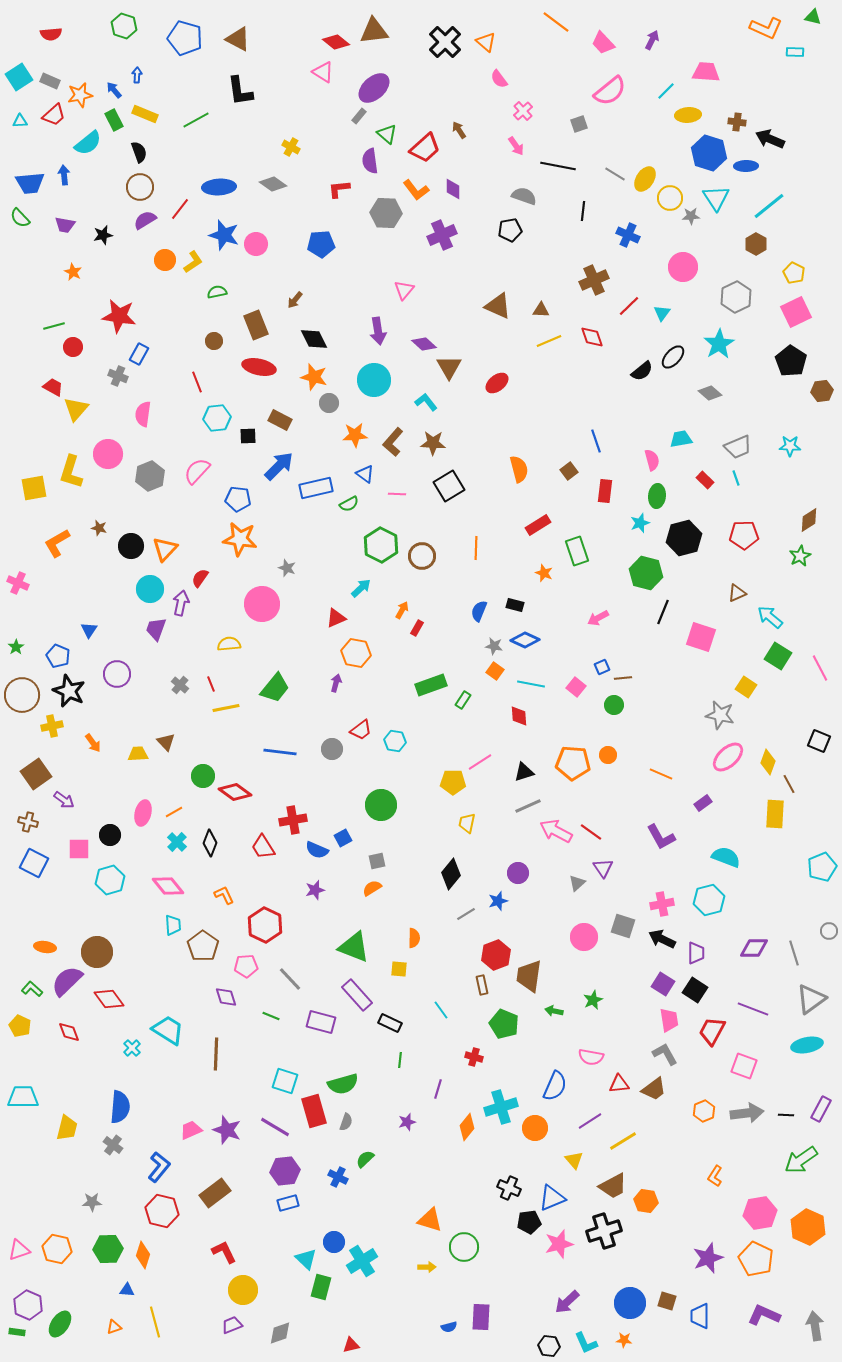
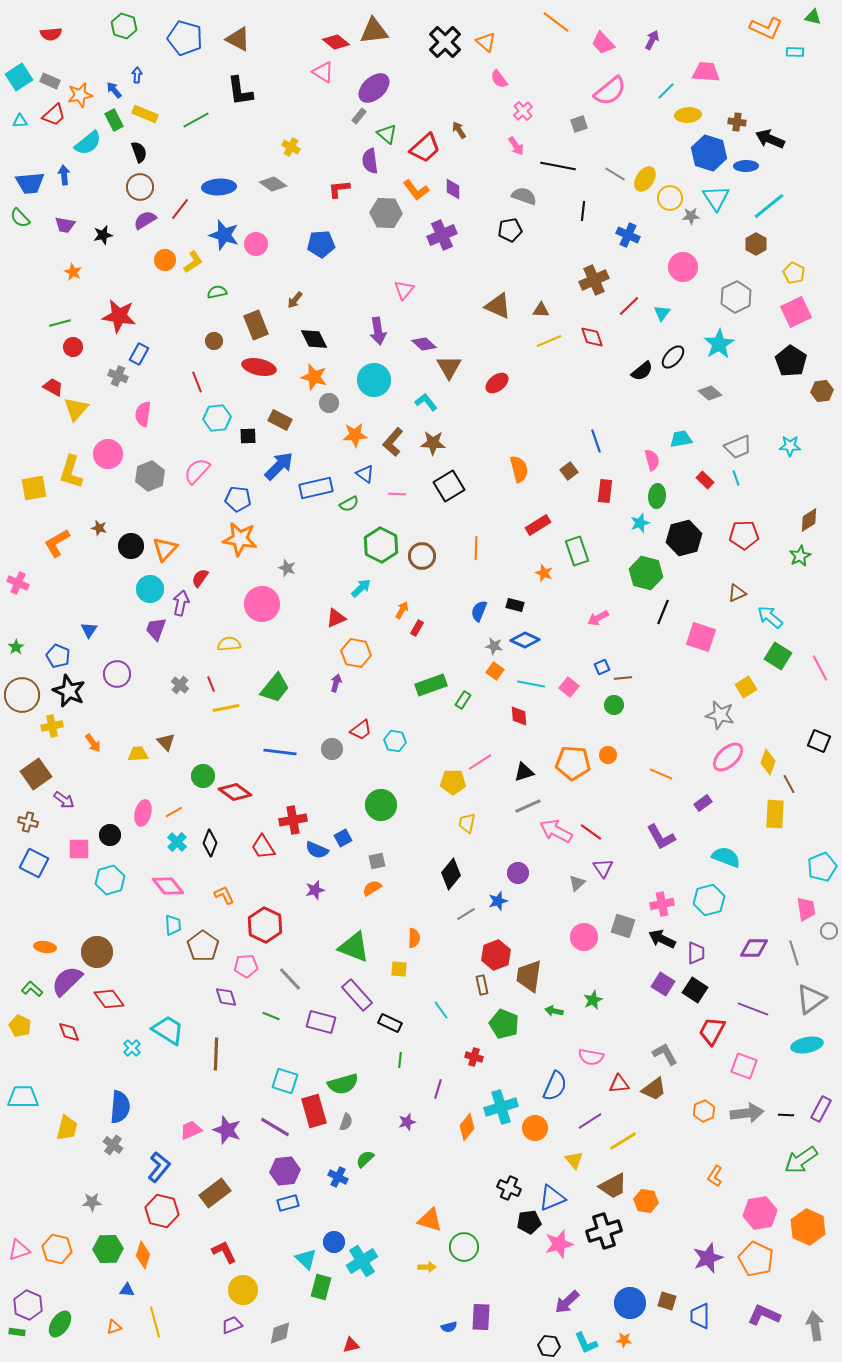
green line at (54, 326): moved 6 px right, 3 px up
pink square at (576, 687): moved 7 px left
yellow square at (746, 687): rotated 25 degrees clockwise
pink trapezoid at (669, 1020): moved 137 px right, 111 px up
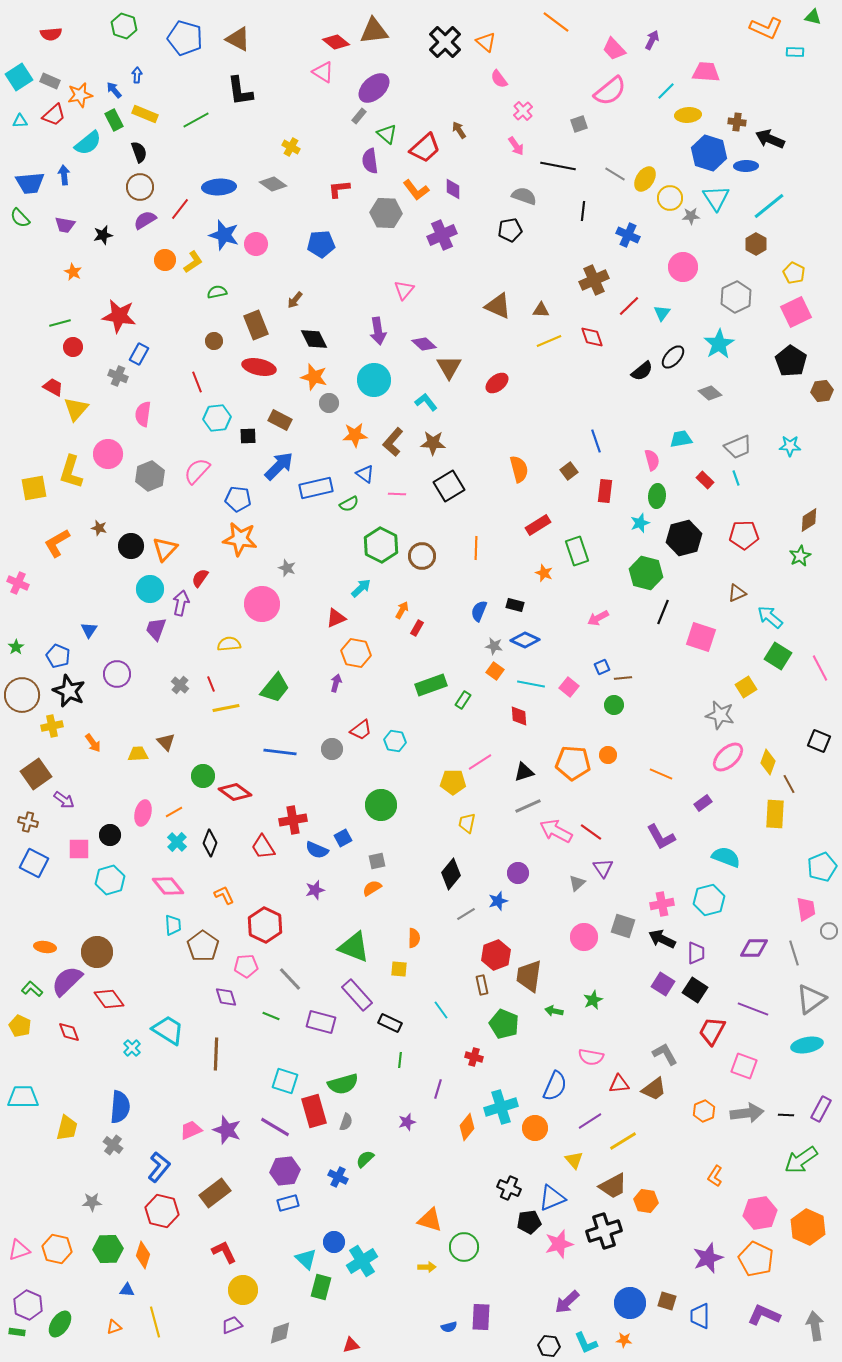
pink trapezoid at (603, 43): moved 11 px right, 6 px down
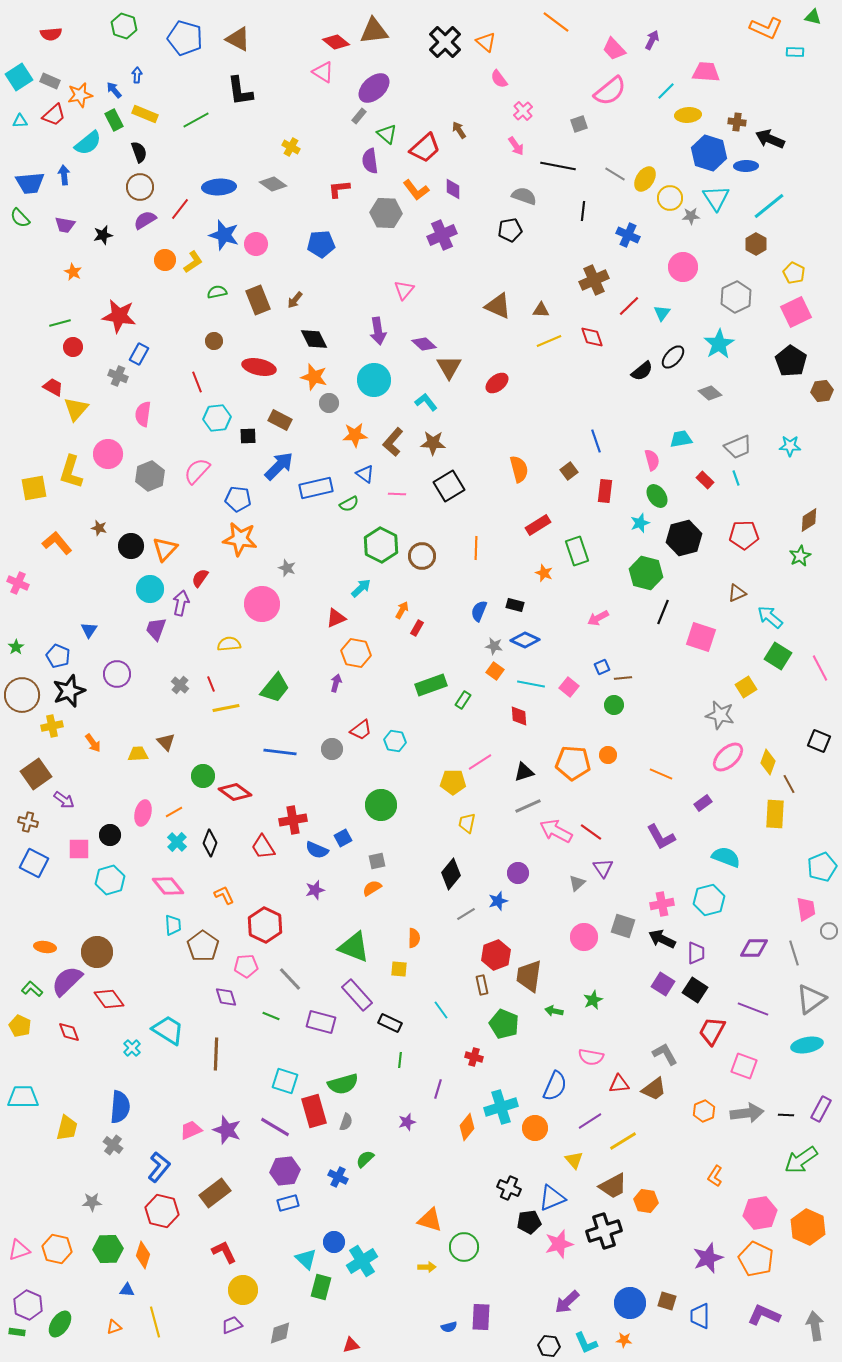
brown rectangle at (256, 325): moved 2 px right, 25 px up
green ellipse at (657, 496): rotated 40 degrees counterclockwise
orange L-shape at (57, 543): rotated 80 degrees clockwise
black star at (69, 691): rotated 28 degrees clockwise
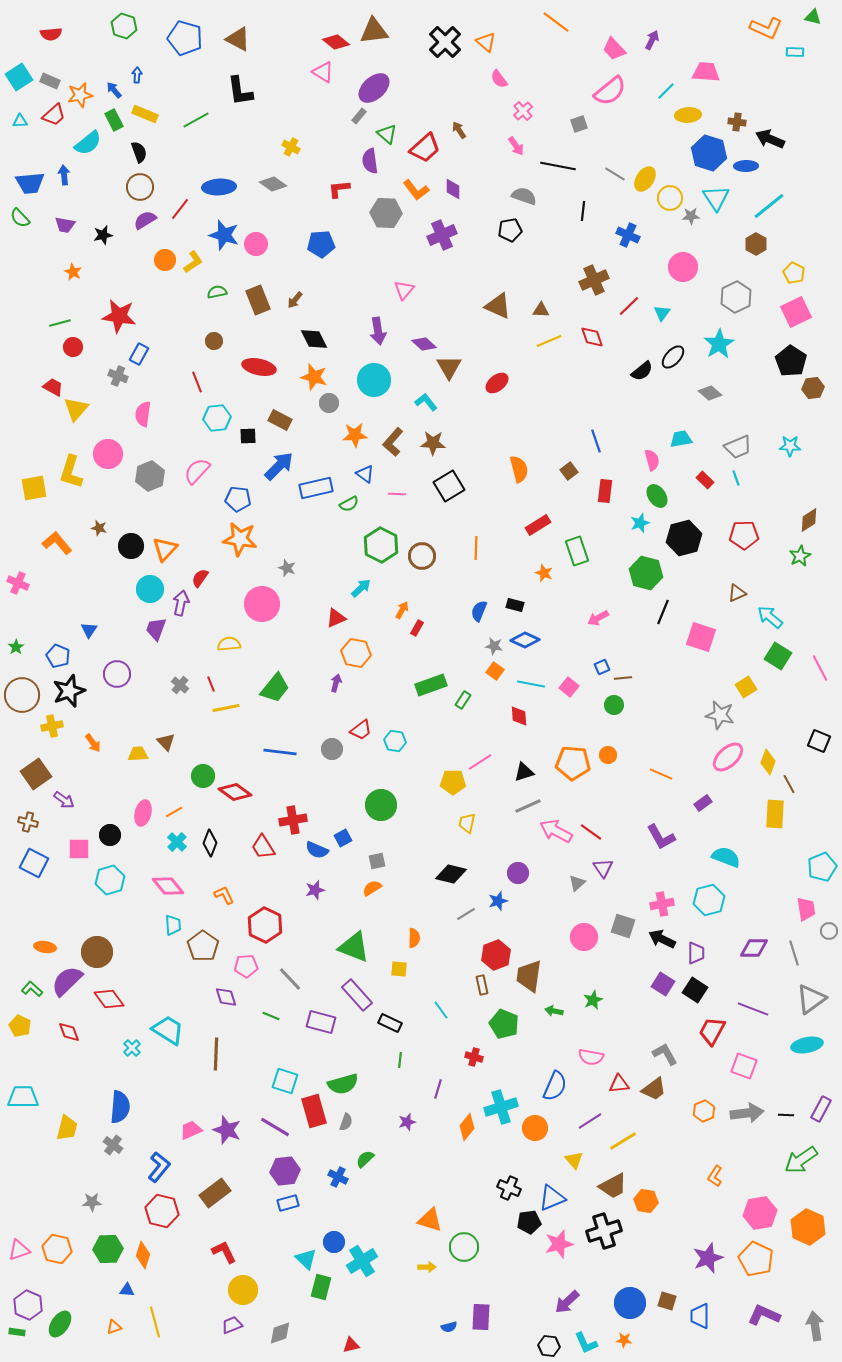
brown hexagon at (822, 391): moved 9 px left, 3 px up
black diamond at (451, 874): rotated 64 degrees clockwise
